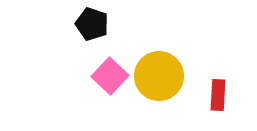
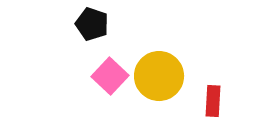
red rectangle: moved 5 px left, 6 px down
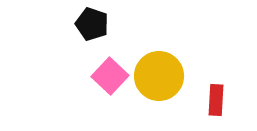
red rectangle: moved 3 px right, 1 px up
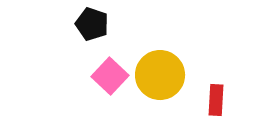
yellow circle: moved 1 px right, 1 px up
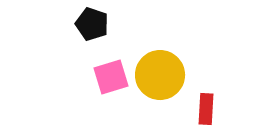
pink square: moved 1 px right, 1 px down; rotated 30 degrees clockwise
red rectangle: moved 10 px left, 9 px down
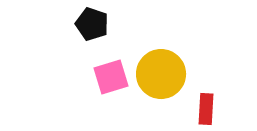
yellow circle: moved 1 px right, 1 px up
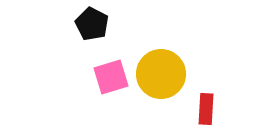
black pentagon: rotated 8 degrees clockwise
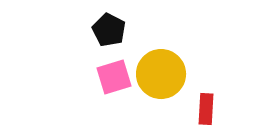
black pentagon: moved 17 px right, 6 px down
pink square: moved 3 px right
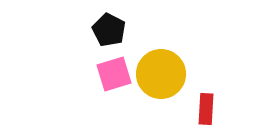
pink square: moved 3 px up
